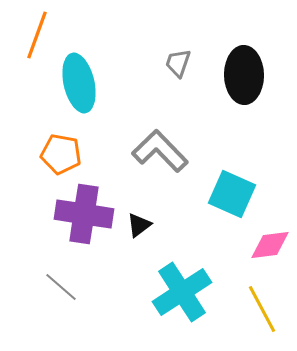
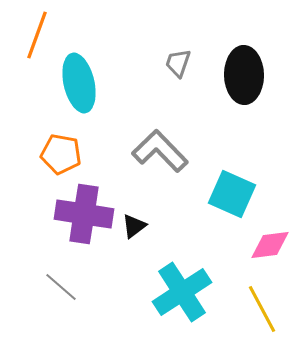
black triangle: moved 5 px left, 1 px down
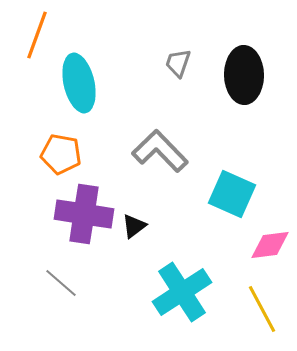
gray line: moved 4 px up
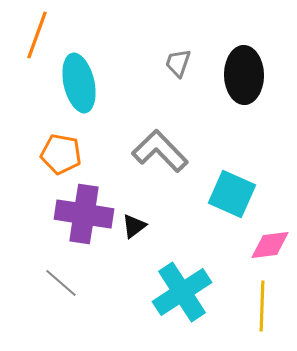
yellow line: moved 3 px up; rotated 30 degrees clockwise
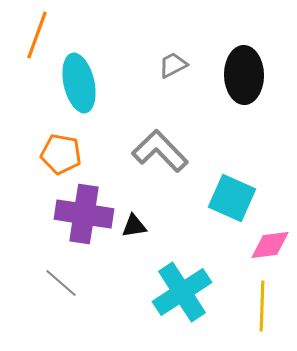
gray trapezoid: moved 5 px left, 2 px down; rotated 44 degrees clockwise
cyan square: moved 4 px down
black triangle: rotated 28 degrees clockwise
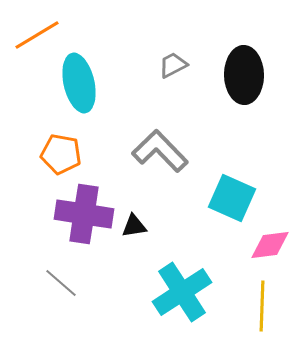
orange line: rotated 39 degrees clockwise
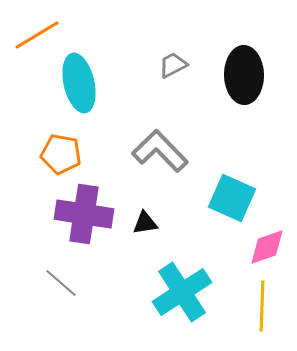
black triangle: moved 11 px right, 3 px up
pink diamond: moved 3 px left, 2 px down; rotated 12 degrees counterclockwise
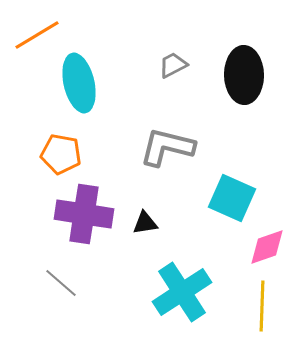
gray L-shape: moved 7 px right, 4 px up; rotated 32 degrees counterclockwise
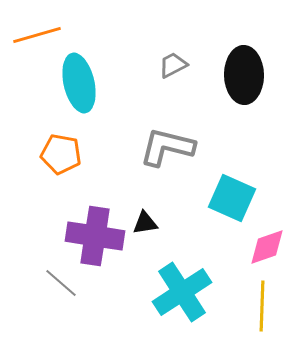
orange line: rotated 15 degrees clockwise
purple cross: moved 11 px right, 22 px down
